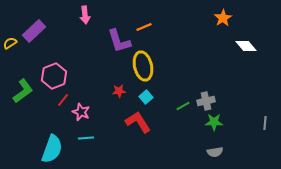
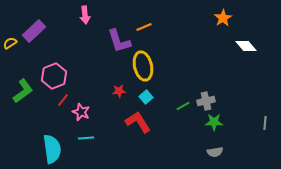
cyan semicircle: rotated 28 degrees counterclockwise
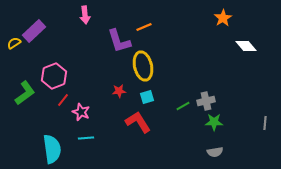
yellow semicircle: moved 4 px right
green L-shape: moved 2 px right, 2 px down
cyan square: moved 1 px right; rotated 24 degrees clockwise
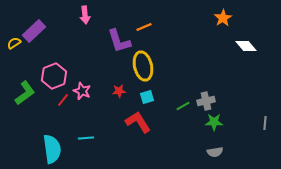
pink star: moved 1 px right, 21 px up
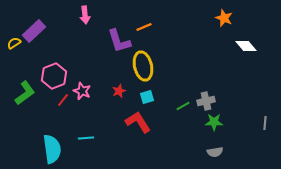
orange star: moved 1 px right; rotated 18 degrees counterclockwise
red star: rotated 16 degrees counterclockwise
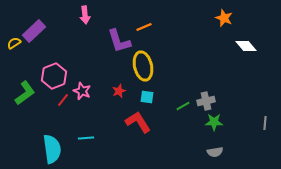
cyan square: rotated 24 degrees clockwise
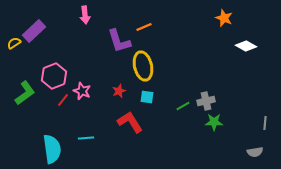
white diamond: rotated 20 degrees counterclockwise
red L-shape: moved 8 px left
gray semicircle: moved 40 px right
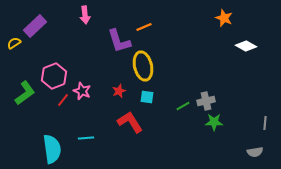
purple rectangle: moved 1 px right, 5 px up
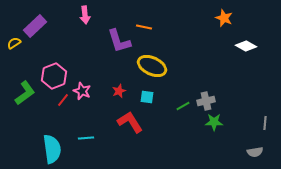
orange line: rotated 35 degrees clockwise
yellow ellipse: moved 9 px right; rotated 52 degrees counterclockwise
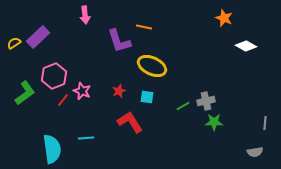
purple rectangle: moved 3 px right, 11 px down
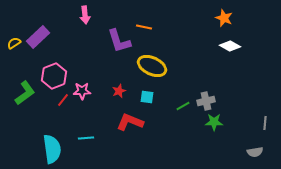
white diamond: moved 16 px left
pink star: rotated 24 degrees counterclockwise
red L-shape: rotated 36 degrees counterclockwise
